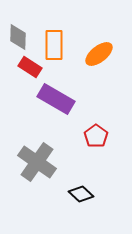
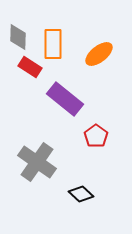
orange rectangle: moved 1 px left, 1 px up
purple rectangle: moved 9 px right; rotated 9 degrees clockwise
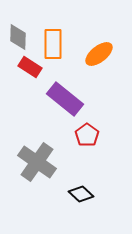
red pentagon: moved 9 px left, 1 px up
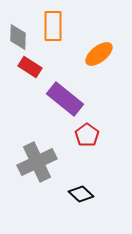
orange rectangle: moved 18 px up
gray cross: rotated 30 degrees clockwise
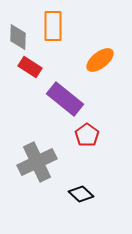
orange ellipse: moved 1 px right, 6 px down
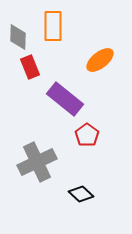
red rectangle: rotated 35 degrees clockwise
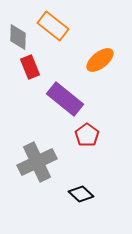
orange rectangle: rotated 52 degrees counterclockwise
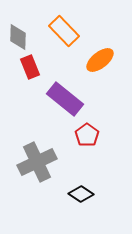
orange rectangle: moved 11 px right, 5 px down; rotated 8 degrees clockwise
black diamond: rotated 10 degrees counterclockwise
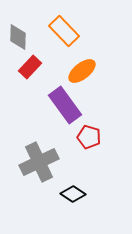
orange ellipse: moved 18 px left, 11 px down
red rectangle: rotated 65 degrees clockwise
purple rectangle: moved 6 px down; rotated 15 degrees clockwise
red pentagon: moved 2 px right, 2 px down; rotated 20 degrees counterclockwise
gray cross: moved 2 px right
black diamond: moved 8 px left
